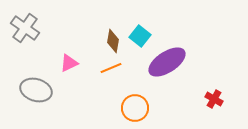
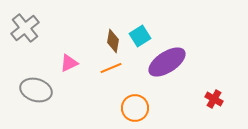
gray cross: rotated 16 degrees clockwise
cyan square: rotated 20 degrees clockwise
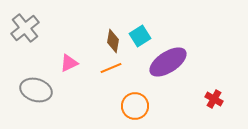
purple ellipse: moved 1 px right
orange circle: moved 2 px up
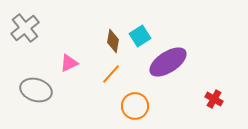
orange line: moved 6 px down; rotated 25 degrees counterclockwise
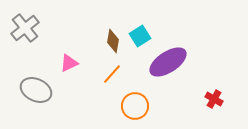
orange line: moved 1 px right
gray ellipse: rotated 8 degrees clockwise
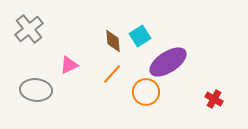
gray cross: moved 4 px right, 1 px down
brown diamond: rotated 15 degrees counterclockwise
pink triangle: moved 2 px down
gray ellipse: rotated 20 degrees counterclockwise
orange circle: moved 11 px right, 14 px up
